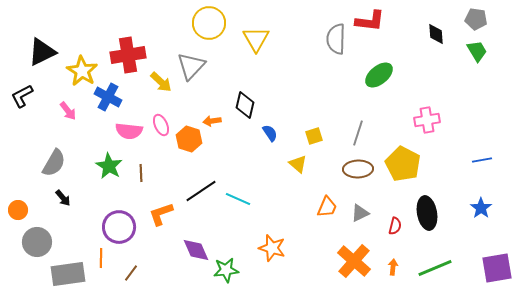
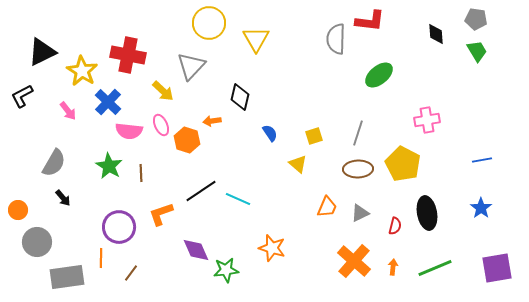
red cross at (128, 55): rotated 20 degrees clockwise
yellow arrow at (161, 82): moved 2 px right, 9 px down
blue cross at (108, 97): moved 5 px down; rotated 16 degrees clockwise
black diamond at (245, 105): moved 5 px left, 8 px up
orange hexagon at (189, 139): moved 2 px left, 1 px down
gray rectangle at (68, 274): moved 1 px left, 3 px down
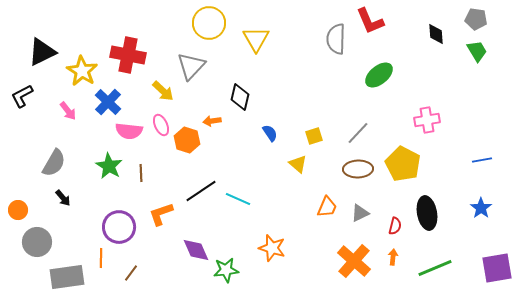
red L-shape at (370, 21): rotated 60 degrees clockwise
gray line at (358, 133): rotated 25 degrees clockwise
orange arrow at (393, 267): moved 10 px up
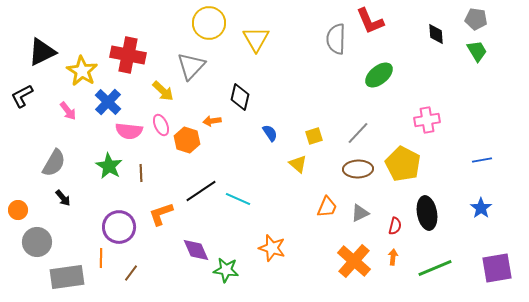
green star at (226, 270): rotated 15 degrees clockwise
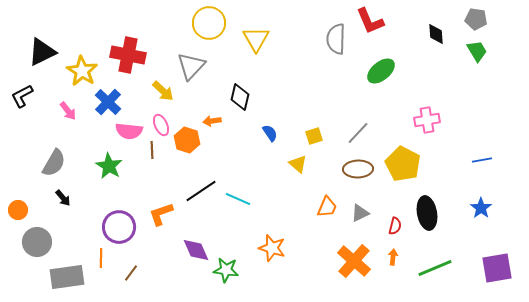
green ellipse at (379, 75): moved 2 px right, 4 px up
brown line at (141, 173): moved 11 px right, 23 px up
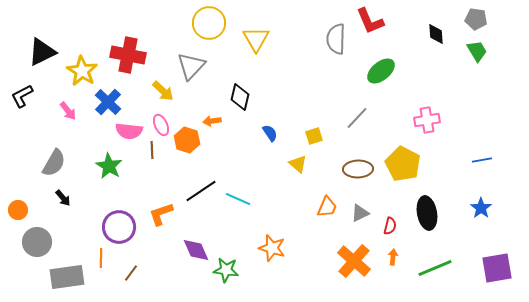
gray line at (358, 133): moved 1 px left, 15 px up
red semicircle at (395, 226): moved 5 px left
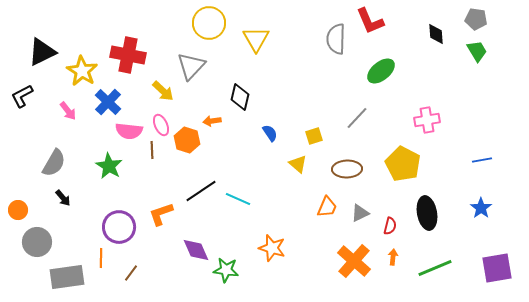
brown ellipse at (358, 169): moved 11 px left
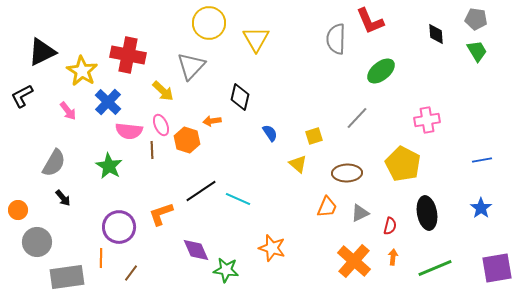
brown ellipse at (347, 169): moved 4 px down
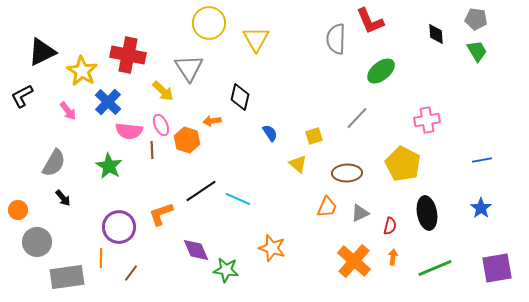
gray triangle at (191, 66): moved 2 px left, 2 px down; rotated 16 degrees counterclockwise
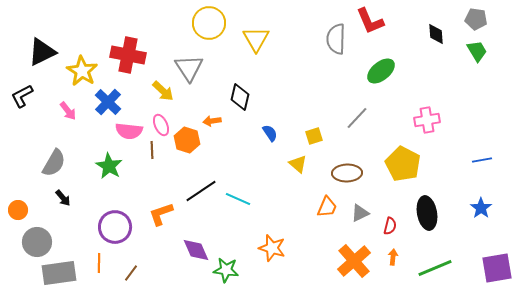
purple circle at (119, 227): moved 4 px left
orange line at (101, 258): moved 2 px left, 5 px down
orange cross at (354, 261): rotated 8 degrees clockwise
gray rectangle at (67, 277): moved 8 px left, 4 px up
